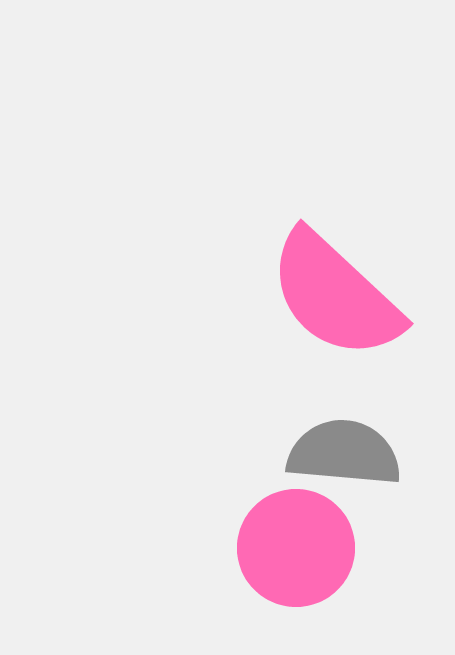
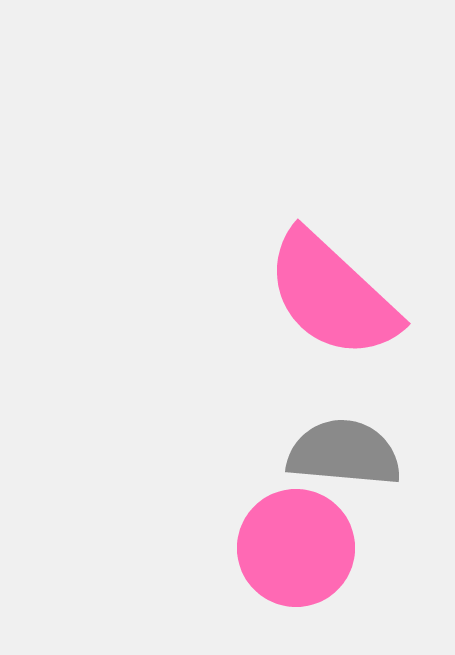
pink semicircle: moved 3 px left
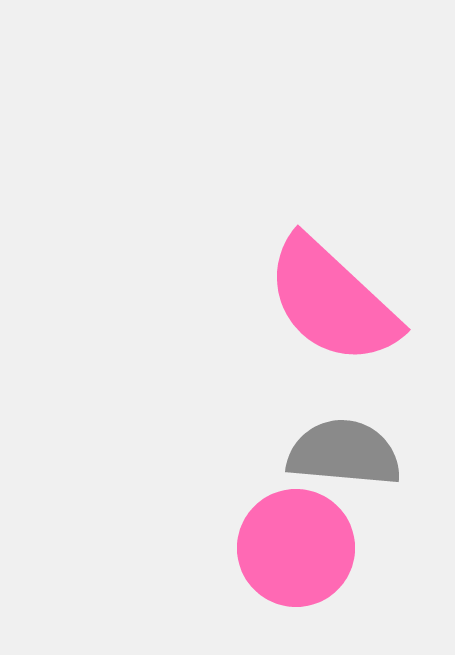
pink semicircle: moved 6 px down
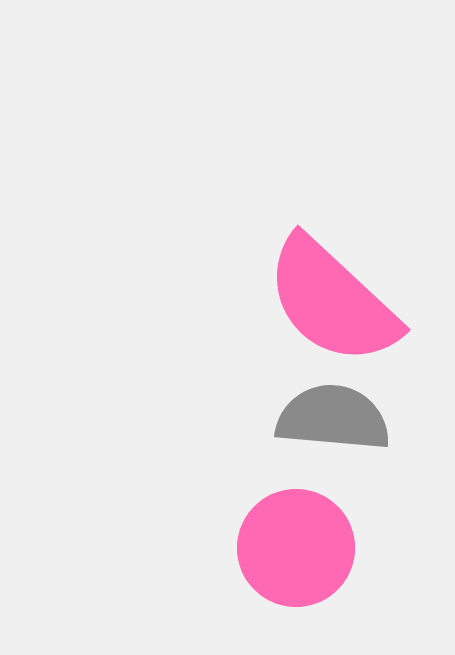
gray semicircle: moved 11 px left, 35 px up
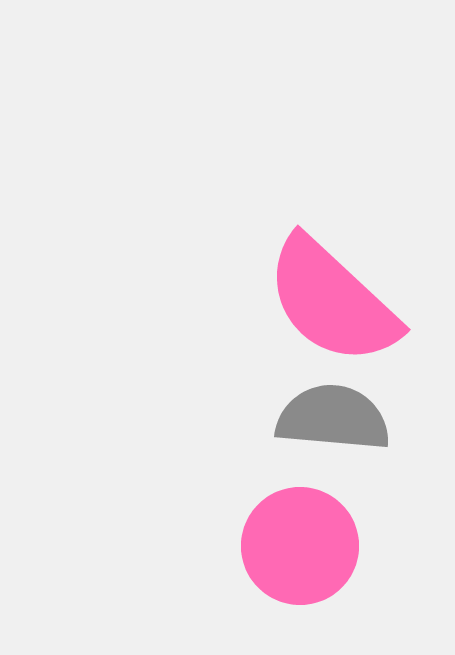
pink circle: moved 4 px right, 2 px up
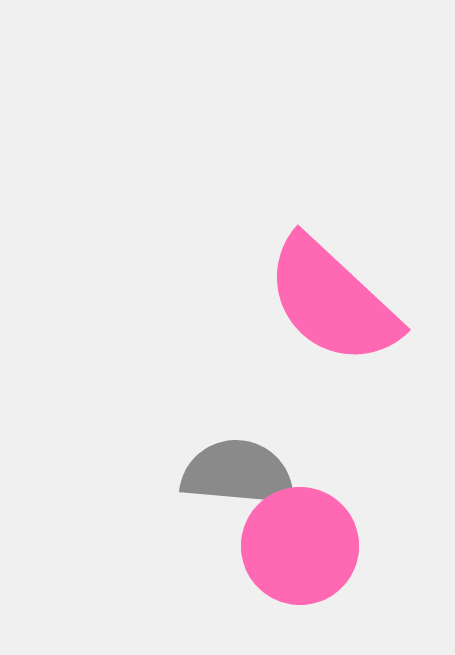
gray semicircle: moved 95 px left, 55 px down
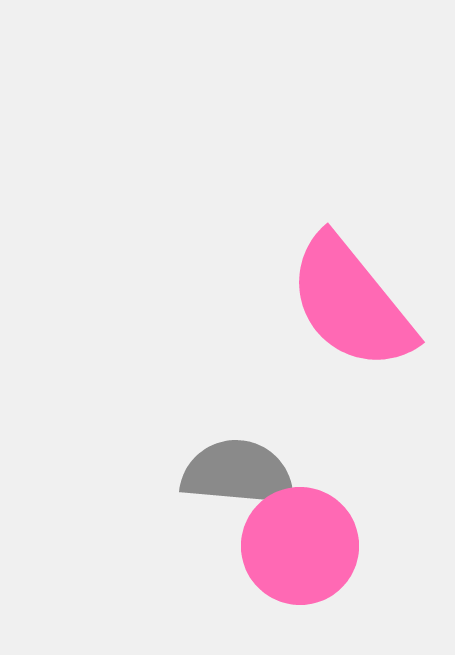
pink semicircle: moved 19 px right, 2 px down; rotated 8 degrees clockwise
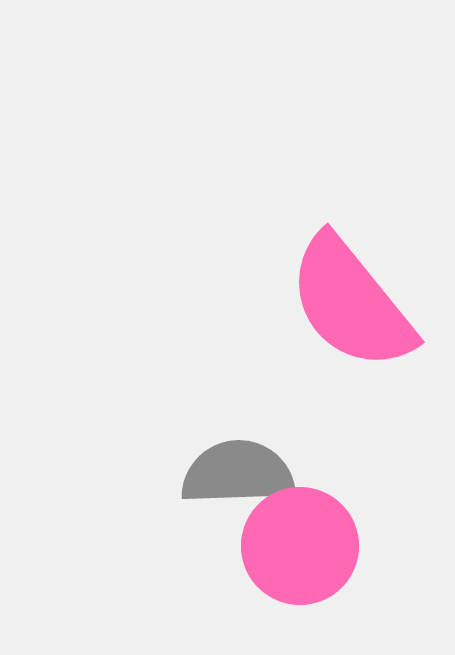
gray semicircle: rotated 7 degrees counterclockwise
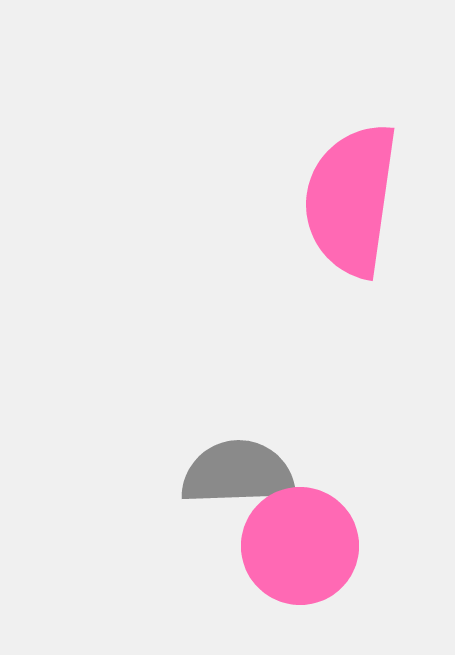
pink semicircle: moved 103 px up; rotated 47 degrees clockwise
